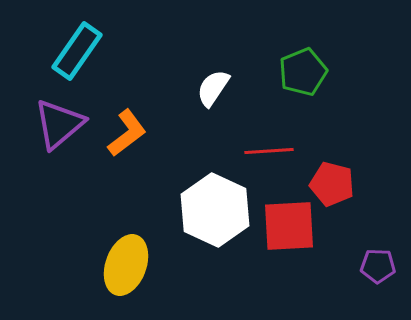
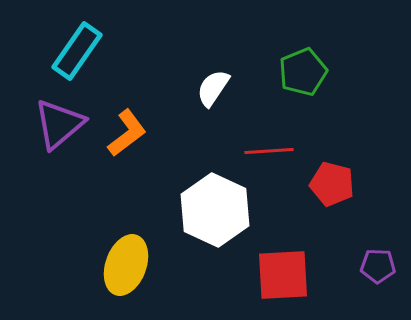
red square: moved 6 px left, 49 px down
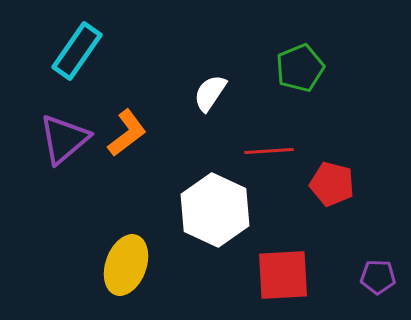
green pentagon: moved 3 px left, 4 px up
white semicircle: moved 3 px left, 5 px down
purple triangle: moved 5 px right, 15 px down
purple pentagon: moved 11 px down
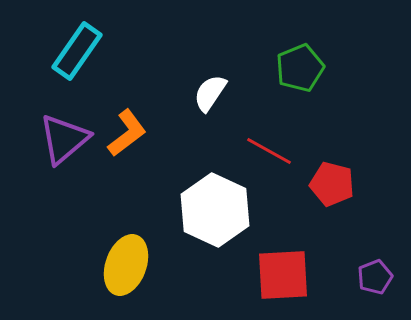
red line: rotated 33 degrees clockwise
purple pentagon: moved 3 px left; rotated 24 degrees counterclockwise
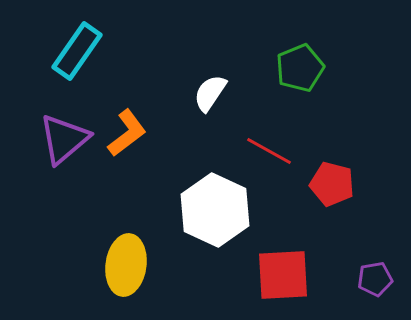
yellow ellipse: rotated 12 degrees counterclockwise
purple pentagon: moved 2 px down; rotated 12 degrees clockwise
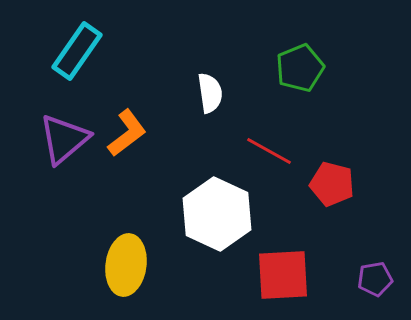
white semicircle: rotated 138 degrees clockwise
white hexagon: moved 2 px right, 4 px down
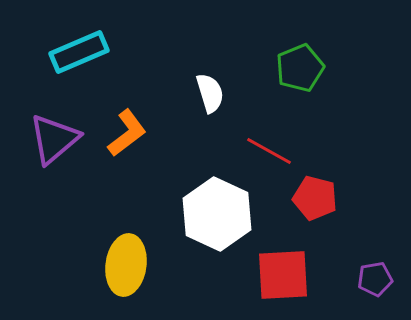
cyan rectangle: moved 2 px right, 1 px down; rotated 32 degrees clockwise
white semicircle: rotated 9 degrees counterclockwise
purple triangle: moved 10 px left
red pentagon: moved 17 px left, 14 px down
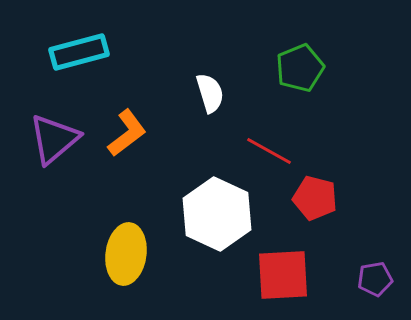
cyan rectangle: rotated 8 degrees clockwise
yellow ellipse: moved 11 px up
